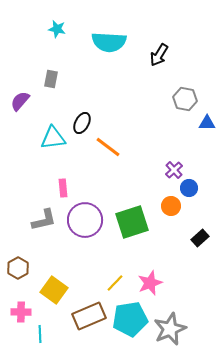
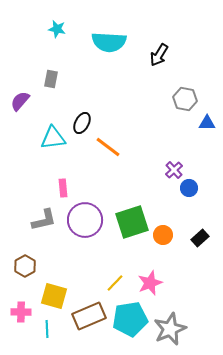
orange circle: moved 8 px left, 29 px down
brown hexagon: moved 7 px right, 2 px up
yellow square: moved 6 px down; rotated 20 degrees counterclockwise
cyan line: moved 7 px right, 5 px up
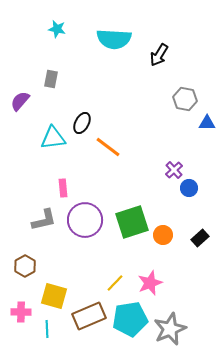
cyan semicircle: moved 5 px right, 3 px up
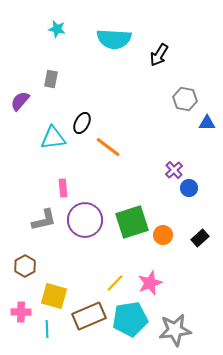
gray star: moved 5 px right, 1 px down; rotated 16 degrees clockwise
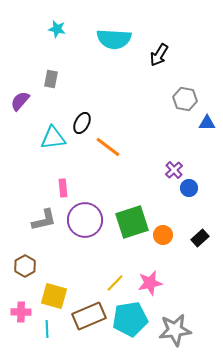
pink star: rotated 10 degrees clockwise
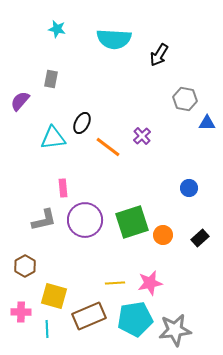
purple cross: moved 32 px left, 34 px up
yellow line: rotated 42 degrees clockwise
cyan pentagon: moved 5 px right
